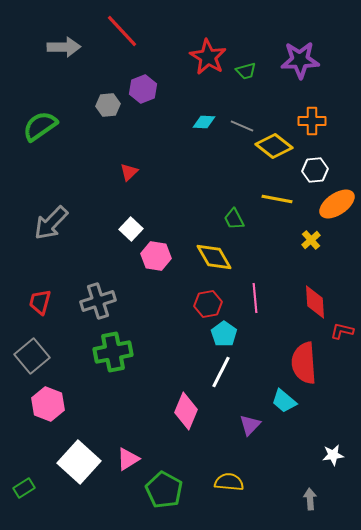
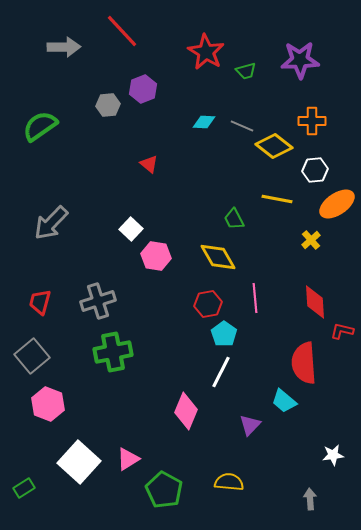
red star at (208, 57): moved 2 px left, 5 px up
red triangle at (129, 172): moved 20 px right, 8 px up; rotated 36 degrees counterclockwise
yellow diamond at (214, 257): moved 4 px right
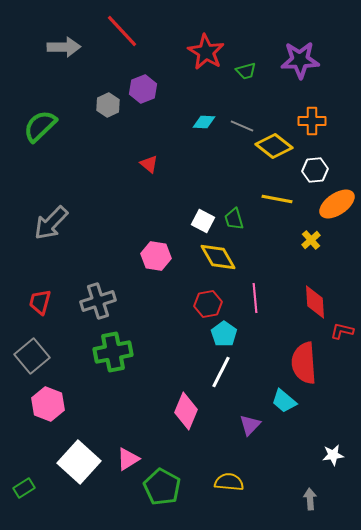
gray hexagon at (108, 105): rotated 20 degrees counterclockwise
green semicircle at (40, 126): rotated 9 degrees counterclockwise
green trapezoid at (234, 219): rotated 10 degrees clockwise
white square at (131, 229): moved 72 px right, 8 px up; rotated 15 degrees counterclockwise
green pentagon at (164, 490): moved 2 px left, 3 px up
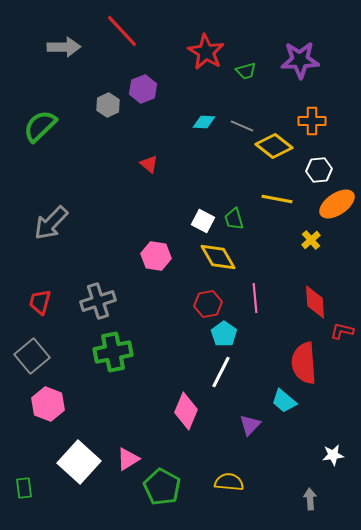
white hexagon at (315, 170): moved 4 px right
green rectangle at (24, 488): rotated 65 degrees counterclockwise
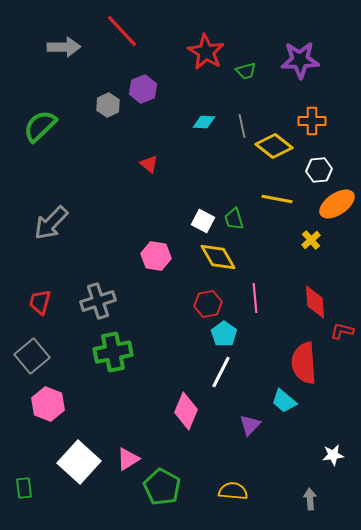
gray line at (242, 126): rotated 55 degrees clockwise
yellow semicircle at (229, 482): moved 4 px right, 9 px down
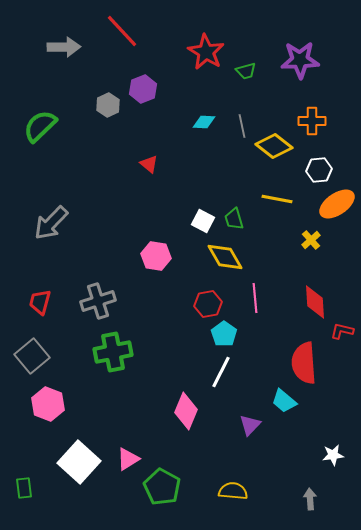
yellow diamond at (218, 257): moved 7 px right
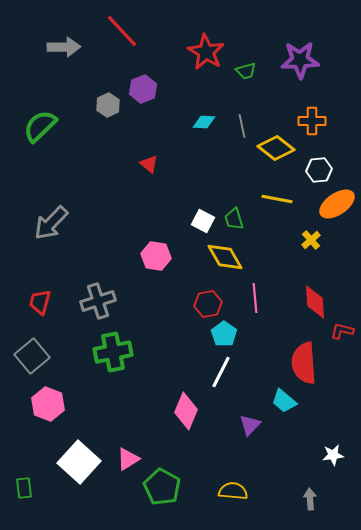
yellow diamond at (274, 146): moved 2 px right, 2 px down
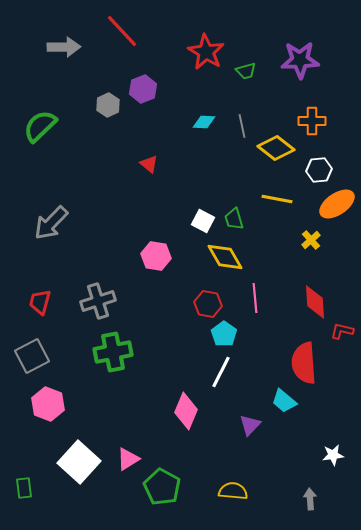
red hexagon at (208, 304): rotated 20 degrees clockwise
gray square at (32, 356): rotated 12 degrees clockwise
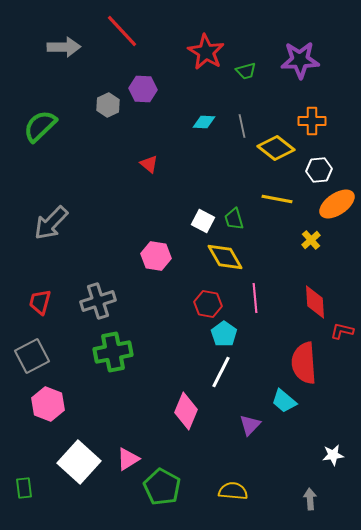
purple hexagon at (143, 89): rotated 24 degrees clockwise
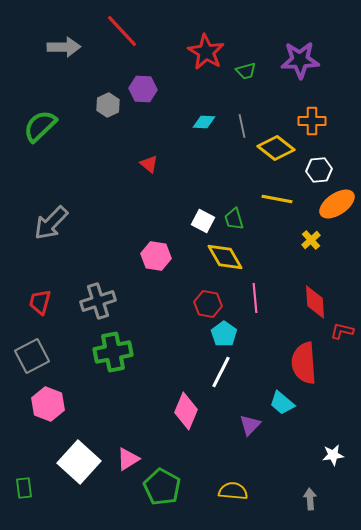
cyan trapezoid at (284, 401): moved 2 px left, 2 px down
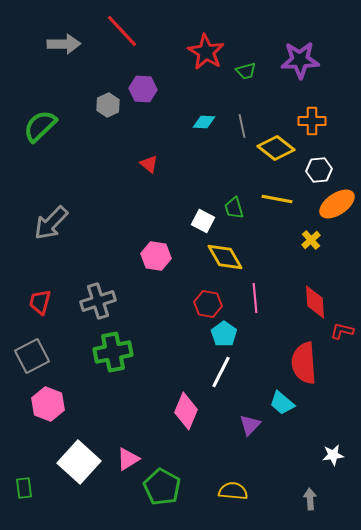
gray arrow at (64, 47): moved 3 px up
green trapezoid at (234, 219): moved 11 px up
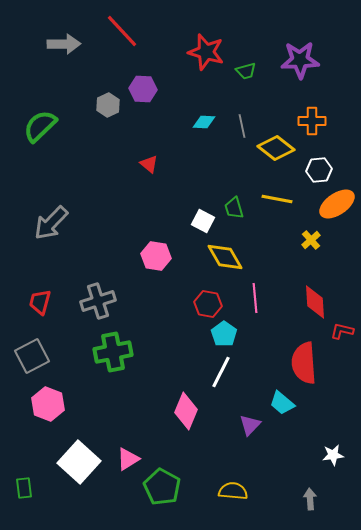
red star at (206, 52): rotated 15 degrees counterclockwise
